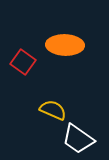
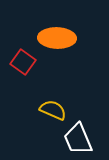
orange ellipse: moved 8 px left, 7 px up
white trapezoid: rotated 32 degrees clockwise
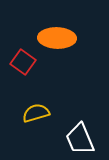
yellow semicircle: moved 17 px left, 3 px down; rotated 40 degrees counterclockwise
white trapezoid: moved 2 px right
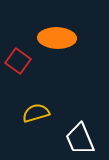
red square: moved 5 px left, 1 px up
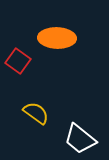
yellow semicircle: rotated 52 degrees clockwise
white trapezoid: rotated 28 degrees counterclockwise
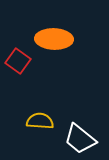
orange ellipse: moved 3 px left, 1 px down
yellow semicircle: moved 4 px right, 8 px down; rotated 32 degrees counterclockwise
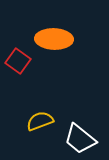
yellow semicircle: rotated 24 degrees counterclockwise
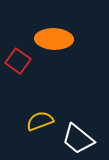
white trapezoid: moved 2 px left
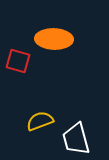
red square: rotated 20 degrees counterclockwise
white trapezoid: moved 2 px left; rotated 36 degrees clockwise
